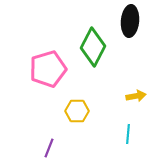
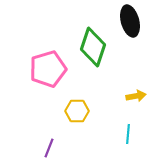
black ellipse: rotated 20 degrees counterclockwise
green diamond: rotated 9 degrees counterclockwise
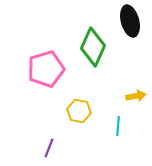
green diamond: rotated 6 degrees clockwise
pink pentagon: moved 2 px left
yellow hexagon: moved 2 px right; rotated 10 degrees clockwise
cyan line: moved 10 px left, 8 px up
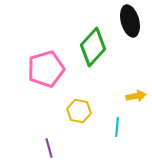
green diamond: rotated 18 degrees clockwise
cyan line: moved 1 px left, 1 px down
purple line: rotated 36 degrees counterclockwise
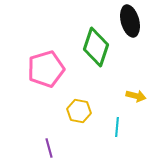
green diamond: moved 3 px right; rotated 24 degrees counterclockwise
yellow arrow: rotated 24 degrees clockwise
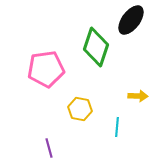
black ellipse: moved 1 px right, 1 px up; rotated 52 degrees clockwise
pink pentagon: rotated 9 degrees clockwise
yellow arrow: moved 2 px right; rotated 12 degrees counterclockwise
yellow hexagon: moved 1 px right, 2 px up
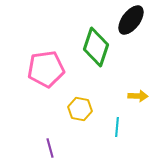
purple line: moved 1 px right
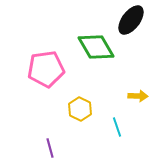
green diamond: rotated 48 degrees counterclockwise
yellow hexagon: rotated 15 degrees clockwise
cyan line: rotated 24 degrees counterclockwise
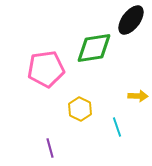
green diamond: moved 2 px left, 1 px down; rotated 69 degrees counterclockwise
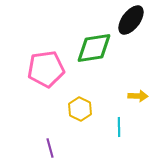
cyan line: moved 2 px right; rotated 18 degrees clockwise
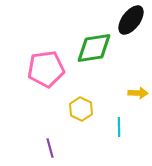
yellow arrow: moved 3 px up
yellow hexagon: moved 1 px right
